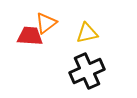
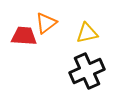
red trapezoid: moved 6 px left
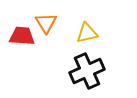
orange triangle: rotated 25 degrees counterclockwise
red trapezoid: moved 2 px left
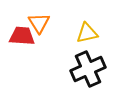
orange triangle: moved 7 px left
black cross: moved 1 px right, 2 px up
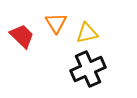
orange triangle: moved 17 px right
red trapezoid: rotated 40 degrees clockwise
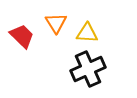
yellow triangle: rotated 15 degrees clockwise
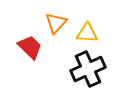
orange triangle: rotated 15 degrees clockwise
red trapezoid: moved 8 px right, 11 px down
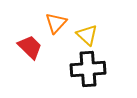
yellow triangle: moved 2 px down; rotated 40 degrees clockwise
black cross: rotated 20 degrees clockwise
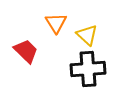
orange triangle: rotated 15 degrees counterclockwise
red trapezoid: moved 4 px left, 4 px down
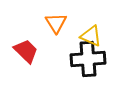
yellow triangle: moved 4 px right, 1 px down; rotated 20 degrees counterclockwise
black cross: moved 10 px up
